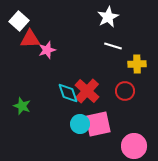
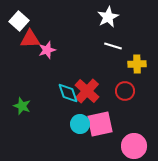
pink square: moved 2 px right
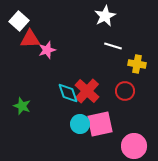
white star: moved 3 px left, 1 px up
yellow cross: rotated 12 degrees clockwise
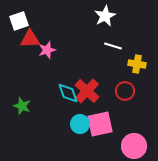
white square: rotated 30 degrees clockwise
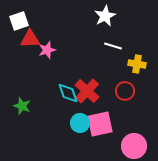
cyan circle: moved 1 px up
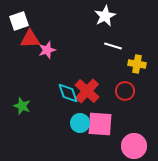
pink square: rotated 16 degrees clockwise
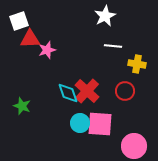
white line: rotated 12 degrees counterclockwise
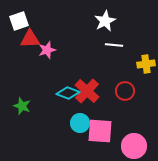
white star: moved 5 px down
white line: moved 1 px right, 1 px up
yellow cross: moved 9 px right; rotated 18 degrees counterclockwise
cyan diamond: rotated 50 degrees counterclockwise
pink square: moved 7 px down
